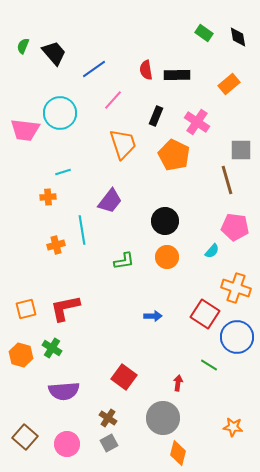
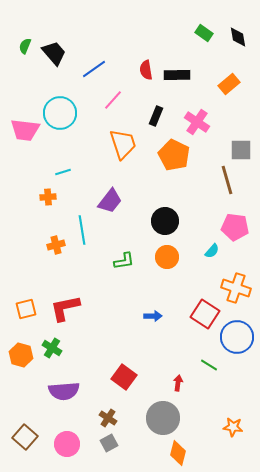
green semicircle at (23, 46): moved 2 px right
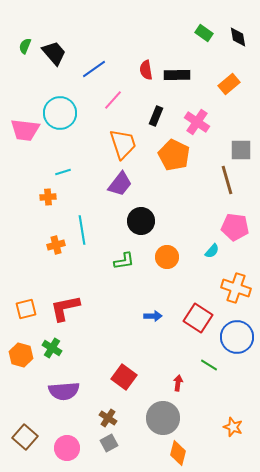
purple trapezoid at (110, 201): moved 10 px right, 17 px up
black circle at (165, 221): moved 24 px left
red square at (205, 314): moved 7 px left, 4 px down
orange star at (233, 427): rotated 12 degrees clockwise
pink circle at (67, 444): moved 4 px down
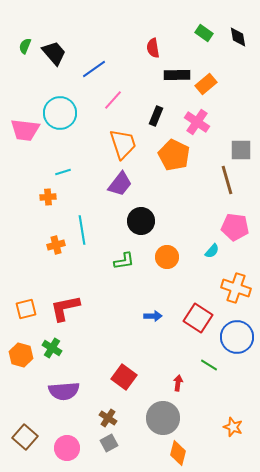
red semicircle at (146, 70): moved 7 px right, 22 px up
orange rectangle at (229, 84): moved 23 px left
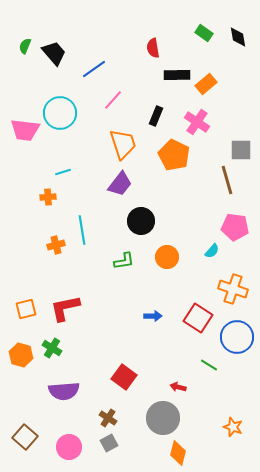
orange cross at (236, 288): moved 3 px left, 1 px down
red arrow at (178, 383): moved 4 px down; rotated 84 degrees counterclockwise
pink circle at (67, 448): moved 2 px right, 1 px up
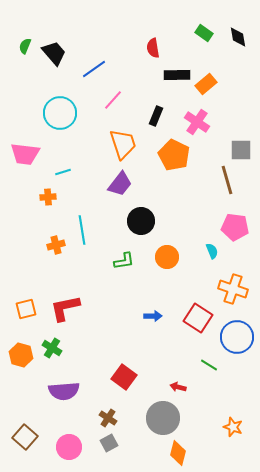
pink trapezoid at (25, 130): moved 24 px down
cyan semicircle at (212, 251): rotated 63 degrees counterclockwise
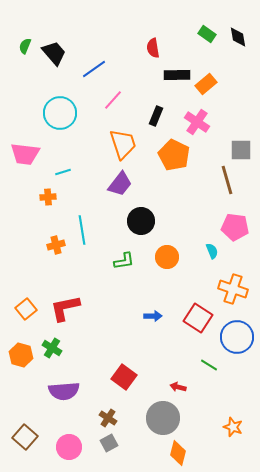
green rectangle at (204, 33): moved 3 px right, 1 px down
orange square at (26, 309): rotated 25 degrees counterclockwise
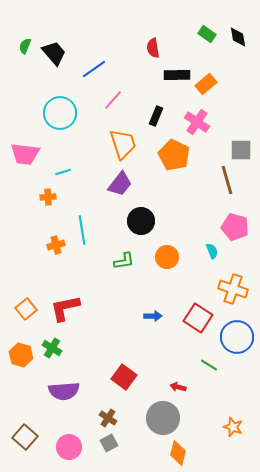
pink pentagon at (235, 227): rotated 8 degrees clockwise
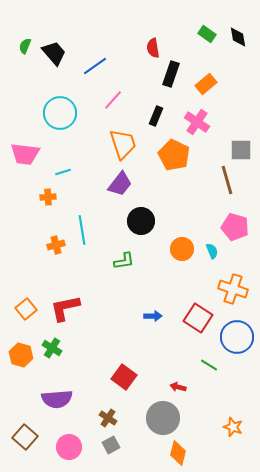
blue line at (94, 69): moved 1 px right, 3 px up
black rectangle at (177, 75): moved 6 px left, 1 px up; rotated 70 degrees counterclockwise
orange circle at (167, 257): moved 15 px right, 8 px up
purple semicircle at (64, 391): moved 7 px left, 8 px down
gray square at (109, 443): moved 2 px right, 2 px down
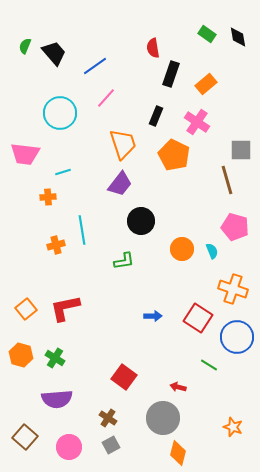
pink line at (113, 100): moved 7 px left, 2 px up
green cross at (52, 348): moved 3 px right, 10 px down
